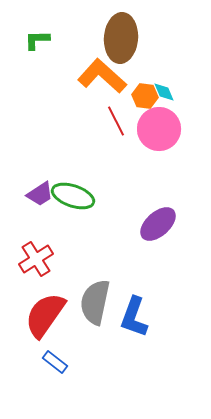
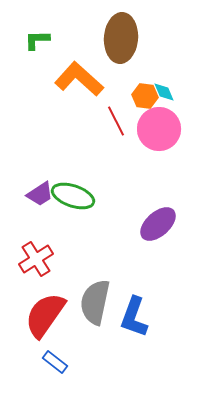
orange L-shape: moved 23 px left, 3 px down
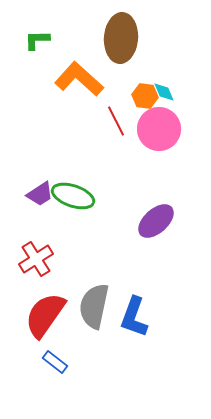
purple ellipse: moved 2 px left, 3 px up
gray semicircle: moved 1 px left, 4 px down
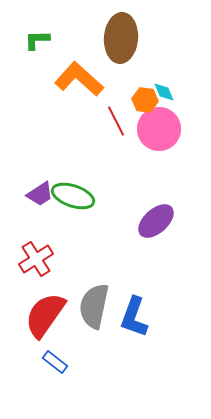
orange hexagon: moved 4 px down
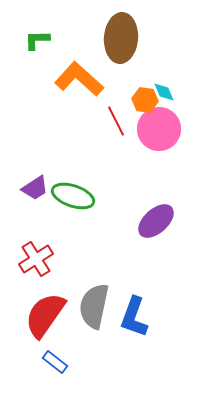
purple trapezoid: moved 5 px left, 6 px up
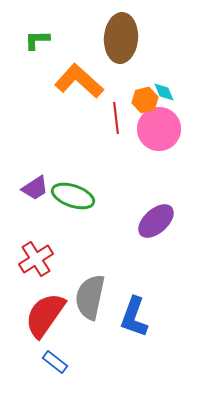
orange L-shape: moved 2 px down
orange hexagon: rotated 20 degrees counterclockwise
red line: moved 3 px up; rotated 20 degrees clockwise
gray semicircle: moved 4 px left, 9 px up
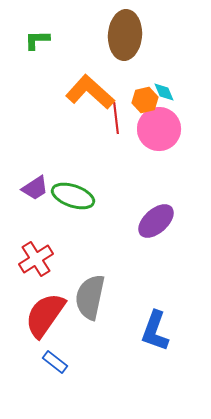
brown ellipse: moved 4 px right, 3 px up
orange L-shape: moved 11 px right, 11 px down
blue L-shape: moved 21 px right, 14 px down
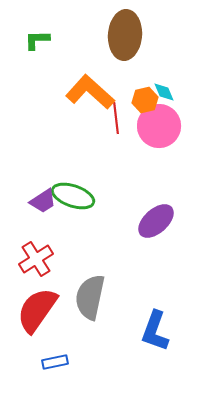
pink circle: moved 3 px up
purple trapezoid: moved 8 px right, 13 px down
red semicircle: moved 8 px left, 5 px up
blue rectangle: rotated 50 degrees counterclockwise
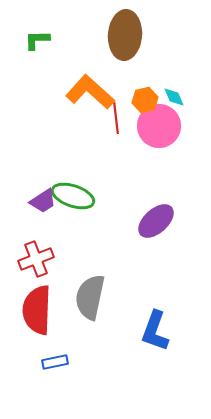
cyan diamond: moved 10 px right, 5 px down
red cross: rotated 12 degrees clockwise
red semicircle: rotated 33 degrees counterclockwise
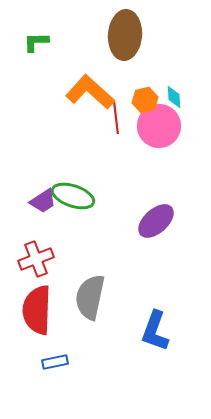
green L-shape: moved 1 px left, 2 px down
cyan diamond: rotated 20 degrees clockwise
